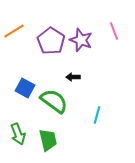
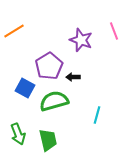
purple pentagon: moved 2 px left, 25 px down; rotated 8 degrees clockwise
green semicircle: rotated 52 degrees counterclockwise
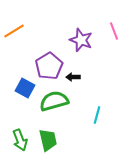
green arrow: moved 2 px right, 6 px down
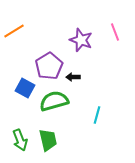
pink line: moved 1 px right, 1 px down
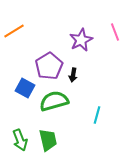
purple star: rotated 25 degrees clockwise
black arrow: moved 2 px up; rotated 80 degrees counterclockwise
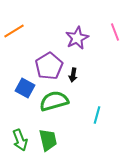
purple star: moved 4 px left, 2 px up
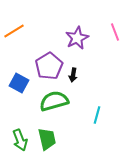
blue square: moved 6 px left, 5 px up
green trapezoid: moved 1 px left, 1 px up
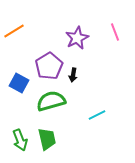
green semicircle: moved 3 px left
cyan line: rotated 48 degrees clockwise
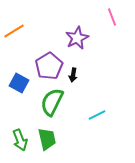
pink line: moved 3 px left, 15 px up
green semicircle: moved 1 px right, 1 px down; rotated 48 degrees counterclockwise
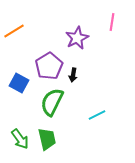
pink line: moved 5 px down; rotated 30 degrees clockwise
green arrow: moved 1 px up; rotated 15 degrees counterclockwise
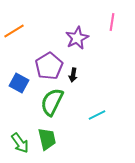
green arrow: moved 4 px down
